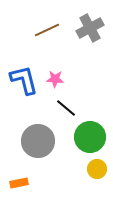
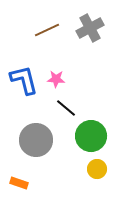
pink star: moved 1 px right
green circle: moved 1 px right, 1 px up
gray circle: moved 2 px left, 1 px up
orange rectangle: rotated 30 degrees clockwise
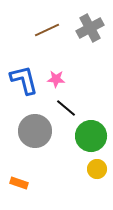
gray circle: moved 1 px left, 9 px up
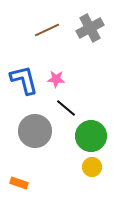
yellow circle: moved 5 px left, 2 px up
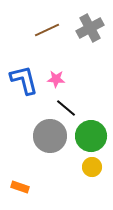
gray circle: moved 15 px right, 5 px down
orange rectangle: moved 1 px right, 4 px down
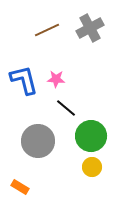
gray circle: moved 12 px left, 5 px down
orange rectangle: rotated 12 degrees clockwise
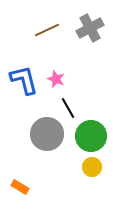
pink star: rotated 18 degrees clockwise
black line: moved 2 px right; rotated 20 degrees clockwise
gray circle: moved 9 px right, 7 px up
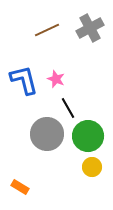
green circle: moved 3 px left
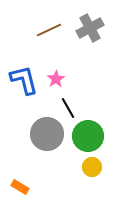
brown line: moved 2 px right
pink star: rotated 18 degrees clockwise
